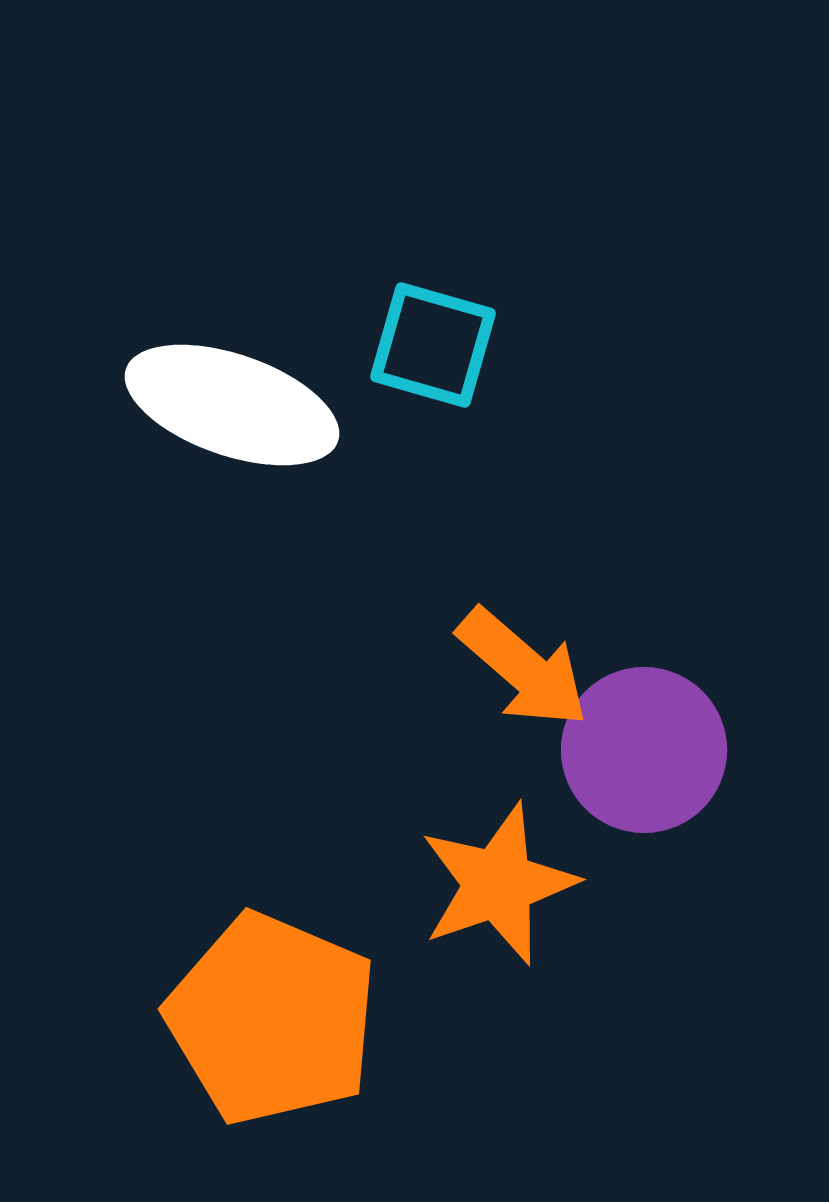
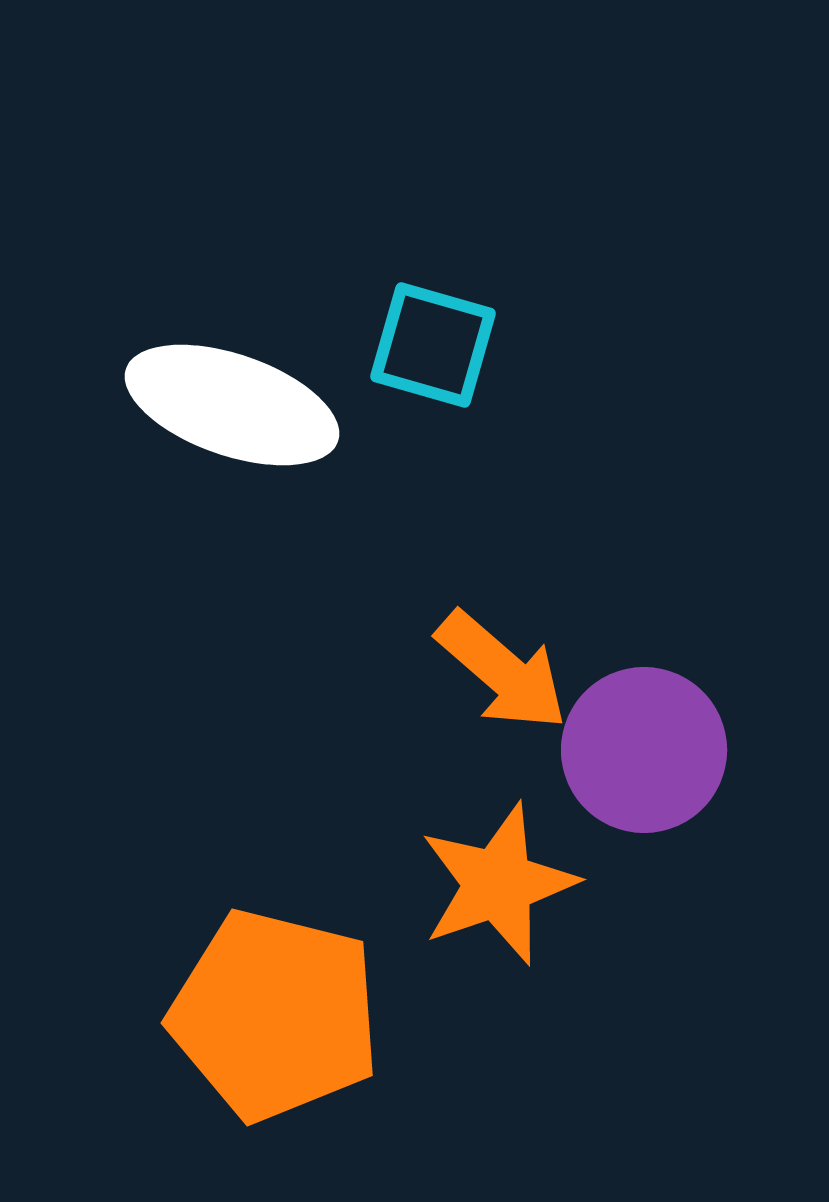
orange arrow: moved 21 px left, 3 px down
orange pentagon: moved 3 px right, 4 px up; rotated 9 degrees counterclockwise
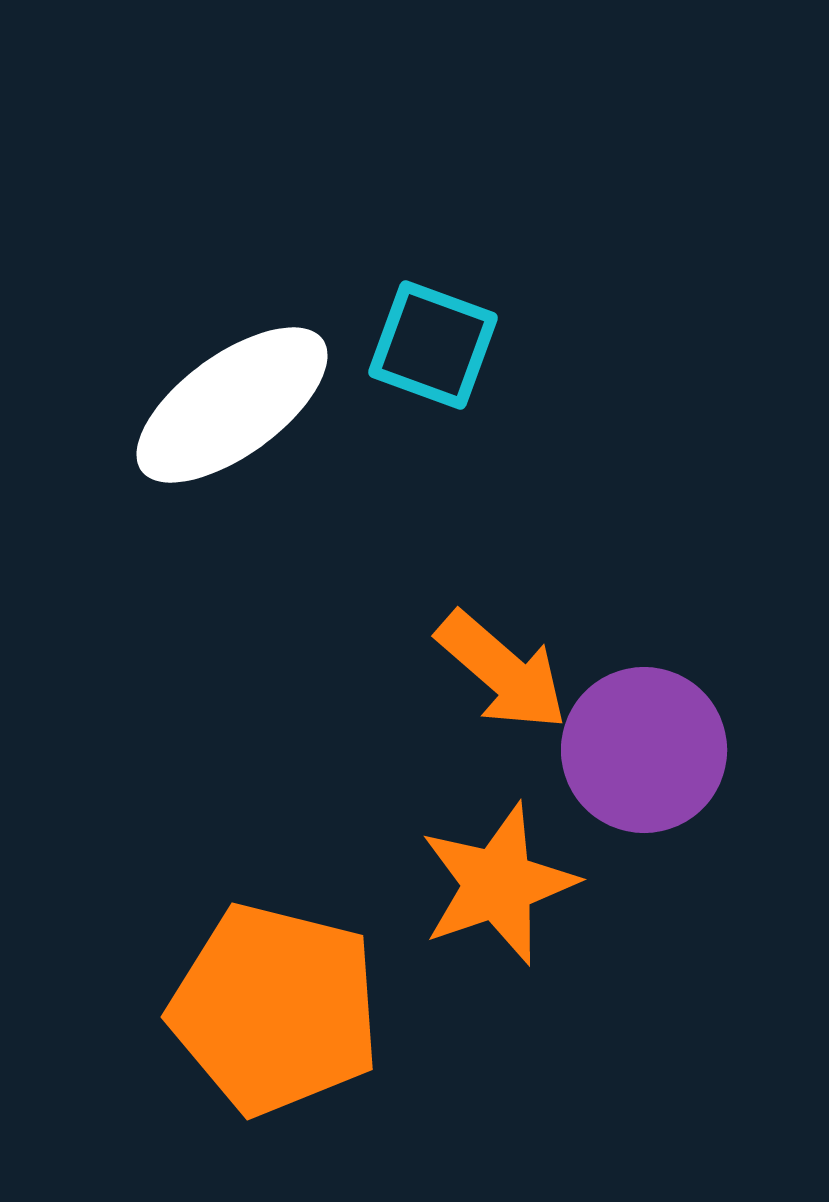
cyan square: rotated 4 degrees clockwise
white ellipse: rotated 55 degrees counterclockwise
orange pentagon: moved 6 px up
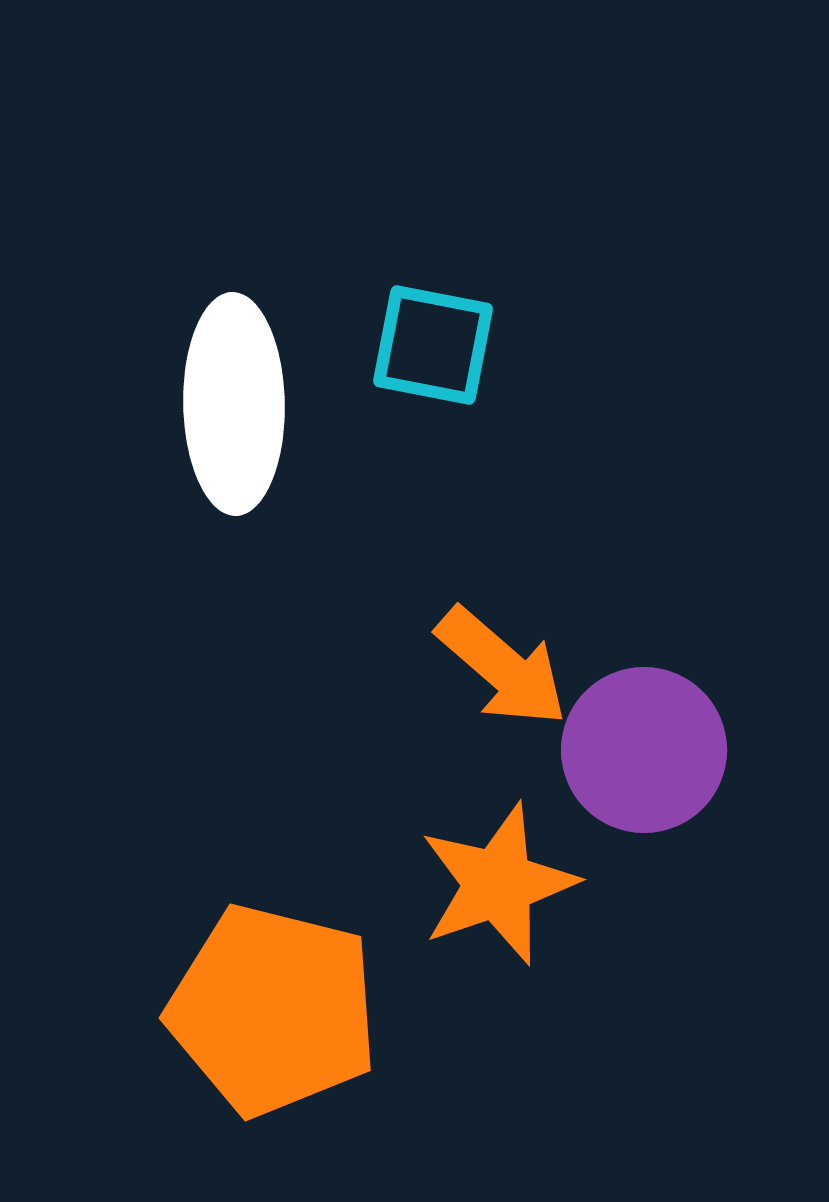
cyan square: rotated 9 degrees counterclockwise
white ellipse: moved 2 px right, 1 px up; rotated 55 degrees counterclockwise
orange arrow: moved 4 px up
orange pentagon: moved 2 px left, 1 px down
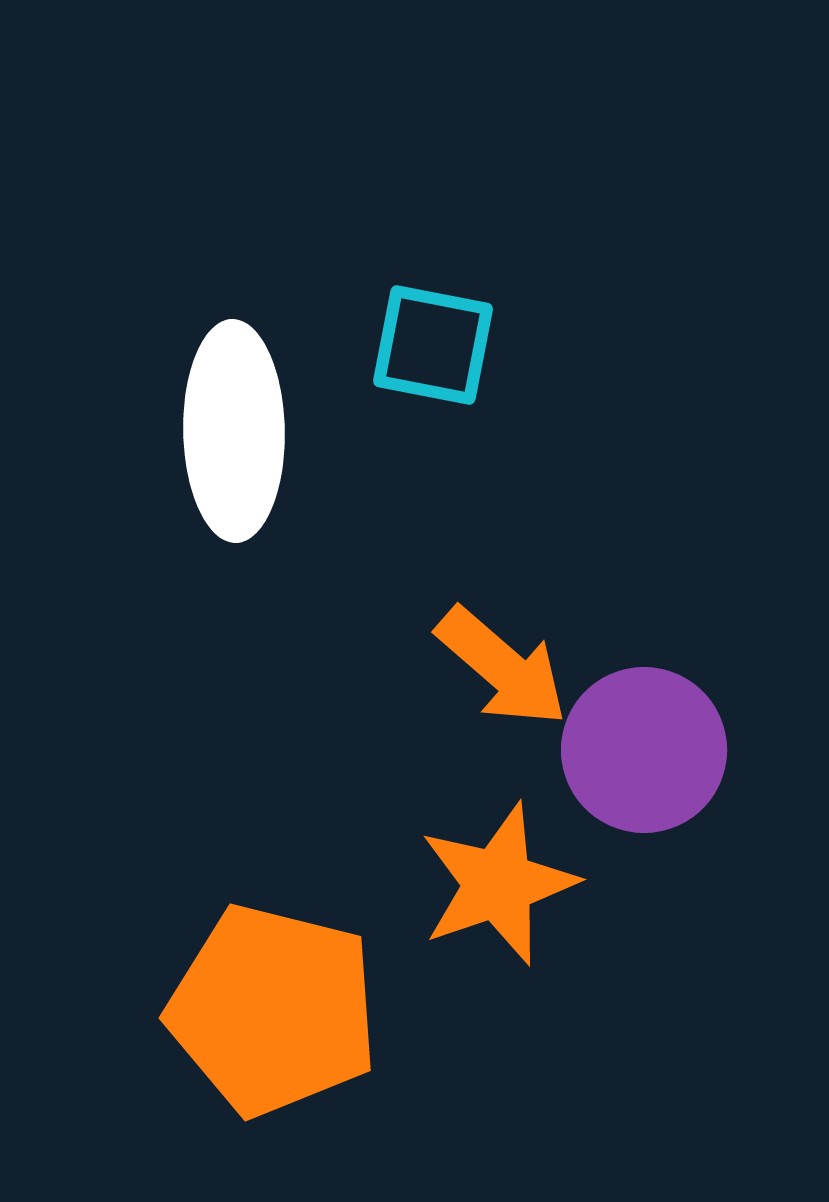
white ellipse: moved 27 px down
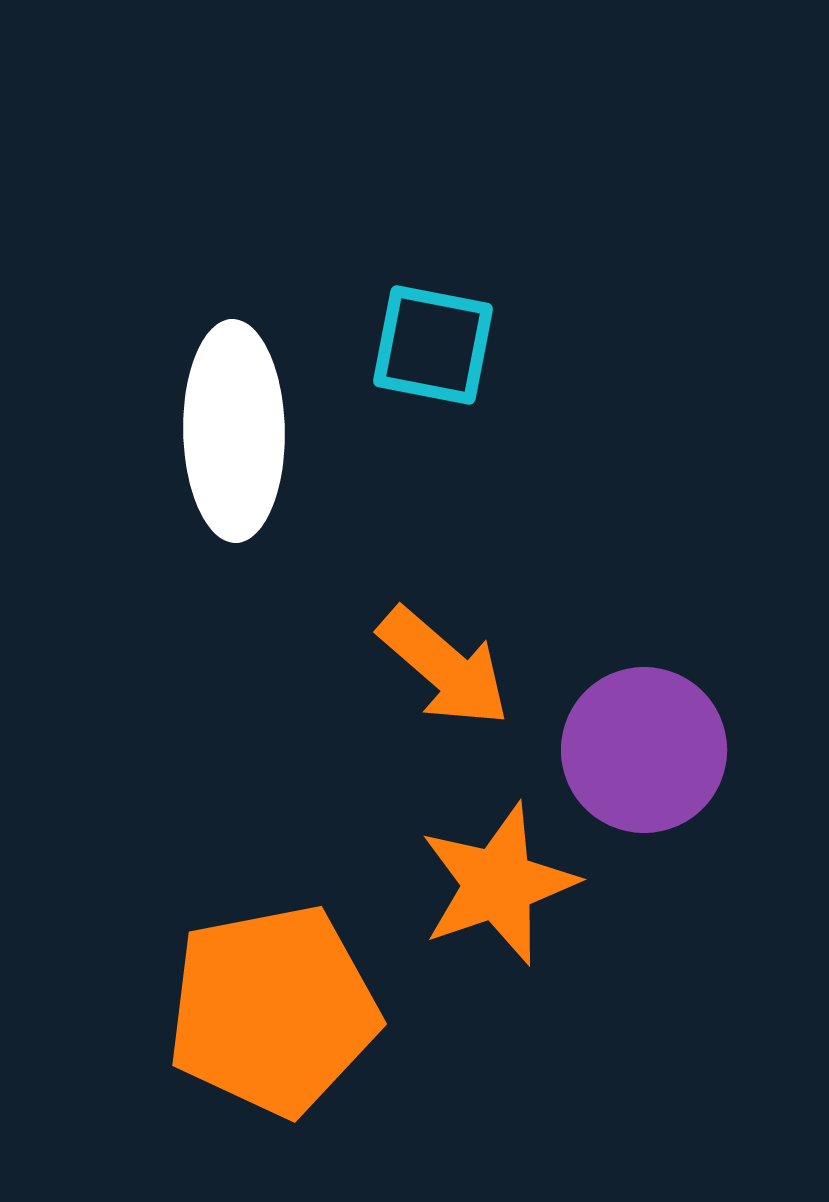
orange arrow: moved 58 px left
orange pentagon: rotated 25 degrees counterclockwise
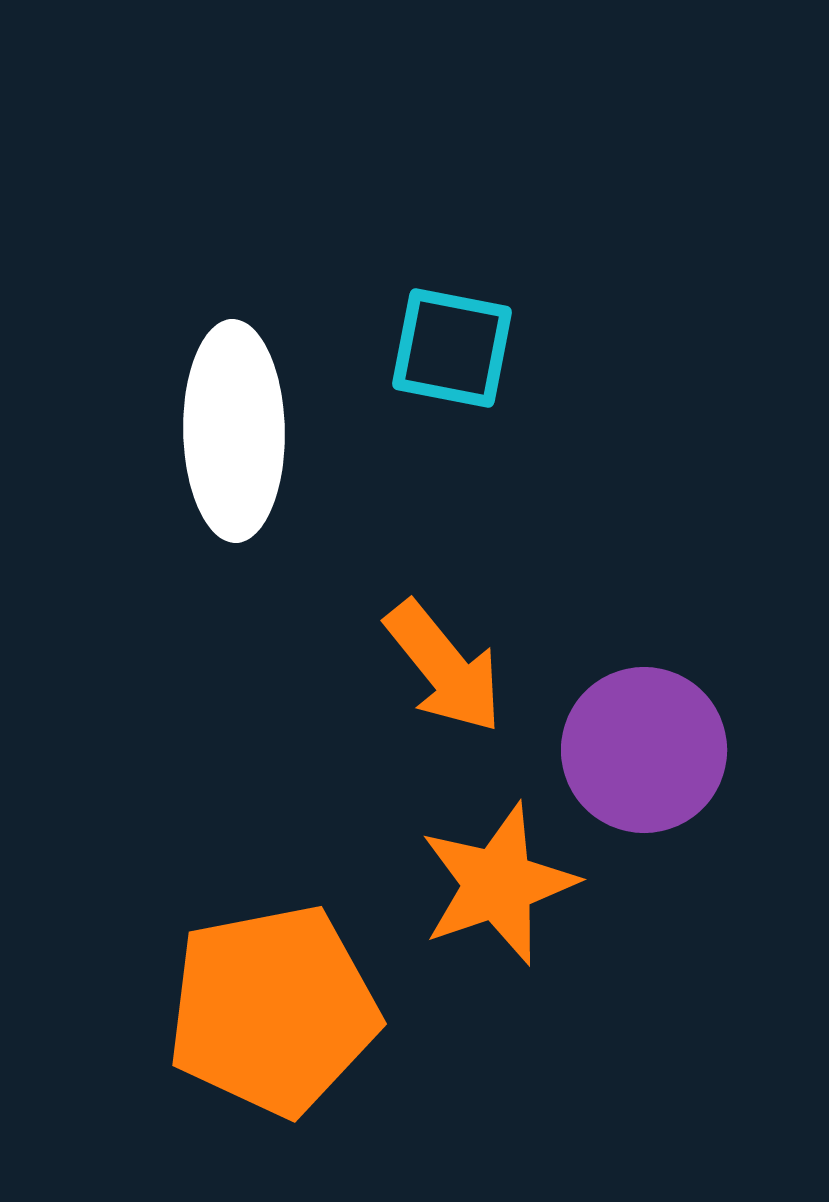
cyan square: moved 19 px right, 3 px down
orange arrow: rotated 10 degrees clockwise
